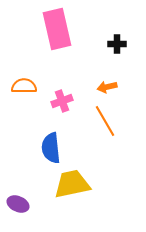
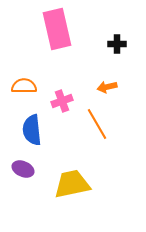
orange line: moved 8 px left, 3 px down
blue semicircle: moved 19 px left, 18 px up
purple ellipse: moved 5 px right, 35 px up
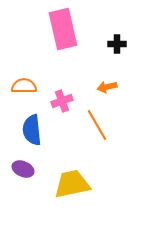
pink rectangle: moved 6 px right
orange line: moved 1 px down
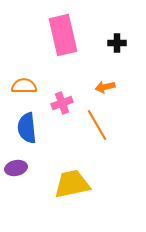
pink rectangle: moved 6 px down
black cross: moved 1 px up
orange arrow: moved 2 px left
pink cross: moved 2 px down
blue semicircle: moved 5 px left, 2 px up
purple ellipse: moved 7 px left, 1 px up; rotated 35 degrees counterclockwise
